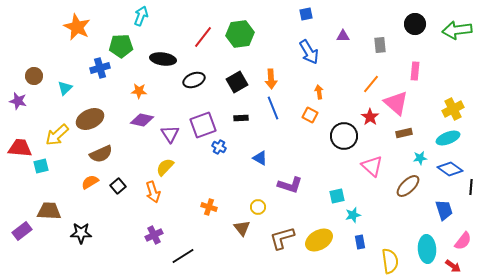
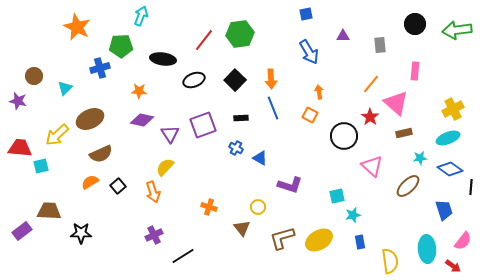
red line at (203, 37): moved 1 px right, 3 px down
black square at (237, 82): moved 2 px left, 2 px up; rotated 15 degrees counterclockwise
blue cross at (219, 147): moved 17 px right, 1 px down
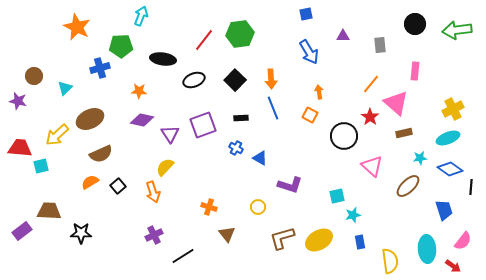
brown triangle at (242, 228): moved 15 px left, 6 px down
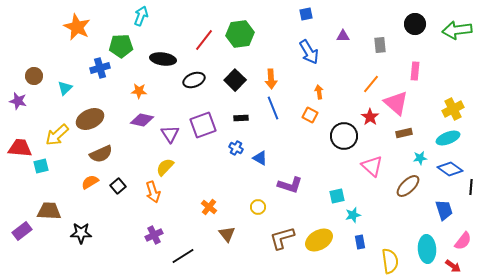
orange cross at (209, 207): rotated 21 degrees clockwise
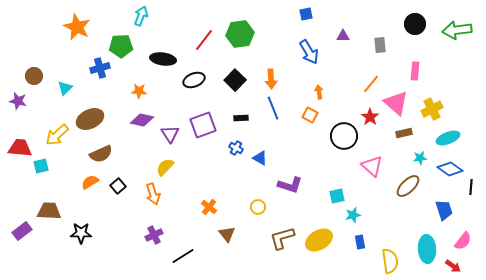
yellow cross at (453, 109): moved 21 px left
orange arrow at (153, 192): moved 2 px down
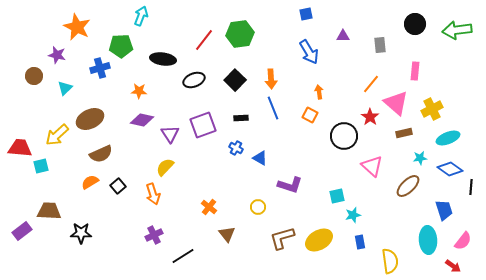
purple star at (18, 101): moved 39 px right, 46 px up
cyan ellipse at (427, 249): moved 1 px right, 9 px up
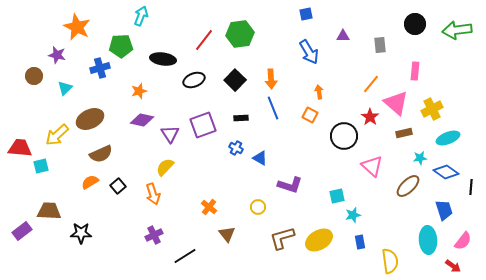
orange star at (139, 91): rotated 21 degrees counterclockwise
blue diamond at (450, 169): moved 4 px left, 3 px down
black line at (183, 256): moved 2 px right
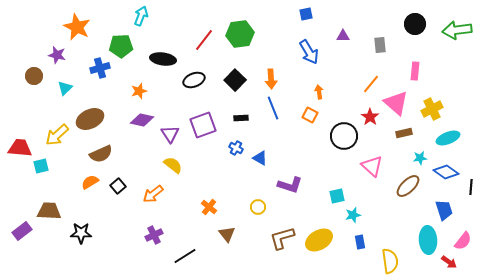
yellow semicircle at (165, 167): moved 8 px right, 2 px up; rotated 84 degrees clockwise
orange arrow at (153, 194): rotated 70 degrees clockwise
red arrow at (453, 266): moved 4 px left, 4 px up
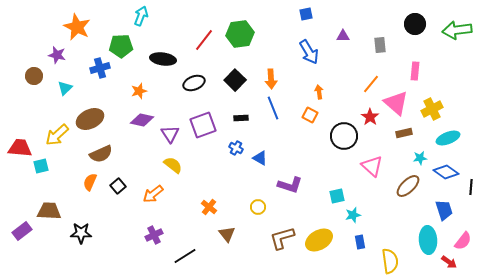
black ellipse at (194, 80): moved 3 px down
orange semicircle at (90, 182): rotated 36 degrees counterclockwise
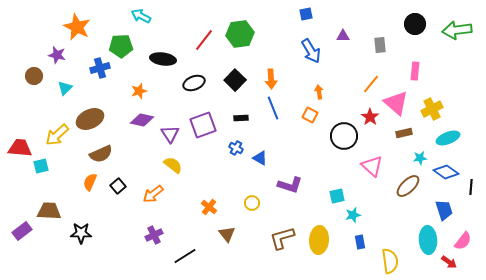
cyan arrow at (141, 16): rotated 84 degrees counterclockwise
blue arrow at (309, 52): moved 2 px right, 1 px up
yellow circle at (258, 207): moved 6 px left, 4 px up
yellow ellipse at (319, 240): rotated 56 degrees counterclockwise
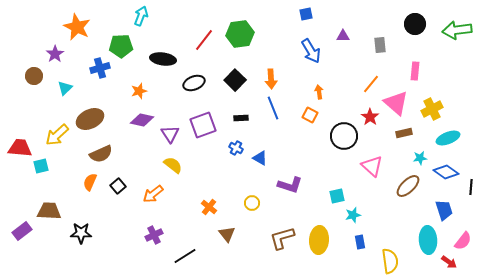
cyan arrow at (141, 16): rotated 84 degrees clockwise
purple star at (57, 55): moved 2 px left, 1 px up; rotated 24 degrees clockwise
